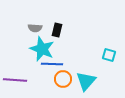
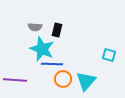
gray semicircle: moved 1 px up
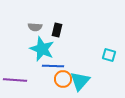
blue line: moved 1 px right, 2 px down
cyan triangle: moved 6 px left
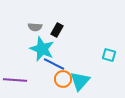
black rectangle: rotated 16 degrees clockwise
blue line: moved 1 px right, 2 px up; rotated 25 degrees clockwise
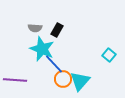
gray semicircle: moved 1 px down
cyan square: rotated 24 degrees clockwise
blue line: rotated 20 degrees clockwise
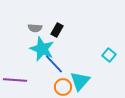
orange circle: moved 8 px down
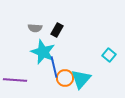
cyan star: moved 1 px right, 3 px down
blue line: moved 3 px down; rotated 30 degrees clockwise
cyan triangle: moved 1 px right, 2 px up
orange circle: moved 2 px right, 9 px up
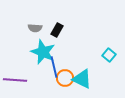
cyan triangle: moved 1 px right; rotated 45 degrees counterclockwise
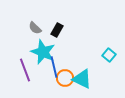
gray semicircle: rotated 40 degrees clockwise
purple line: moved 10 px right, 10 px up; rotated 65 degrees clockwise
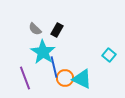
gray semicircle: moved 1 px down
cyan star: rotated 10 degrees clockwise
purple line: moved 8 px down
